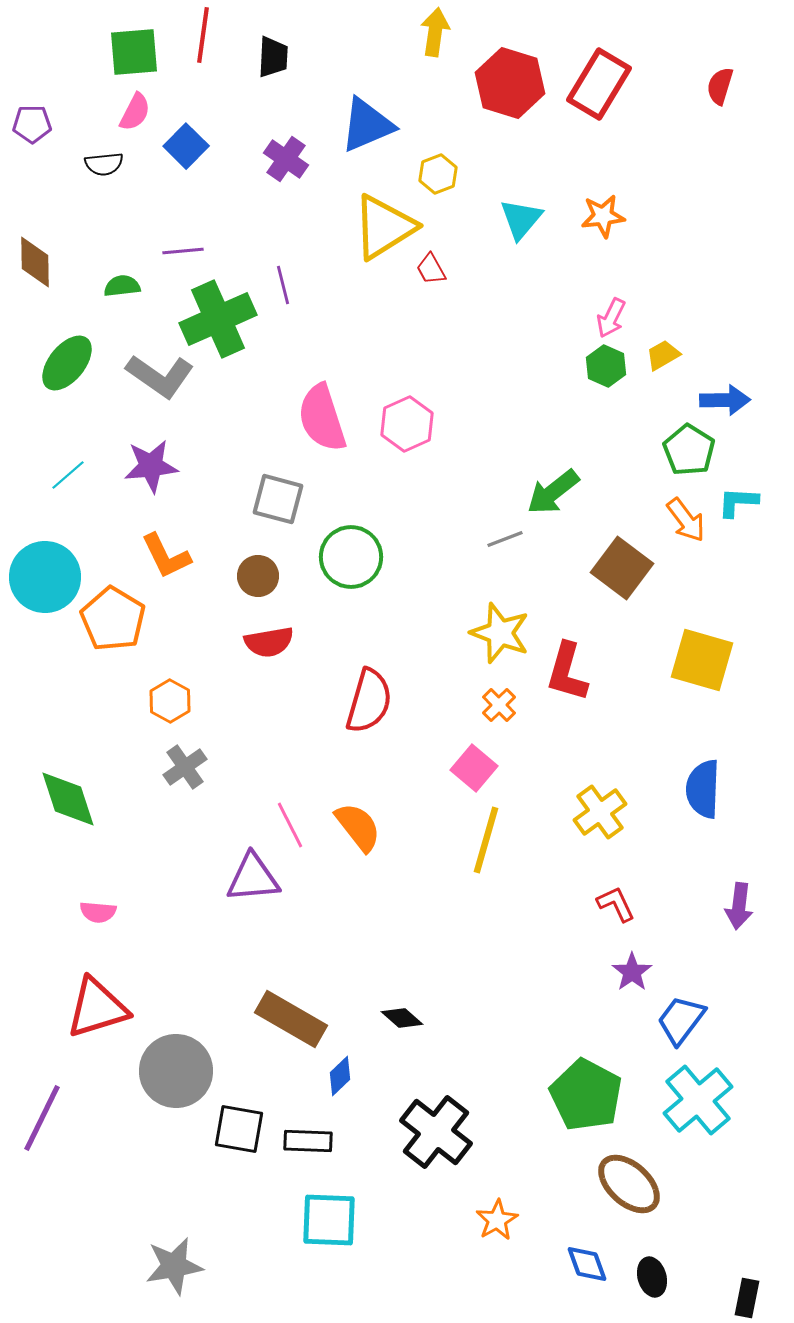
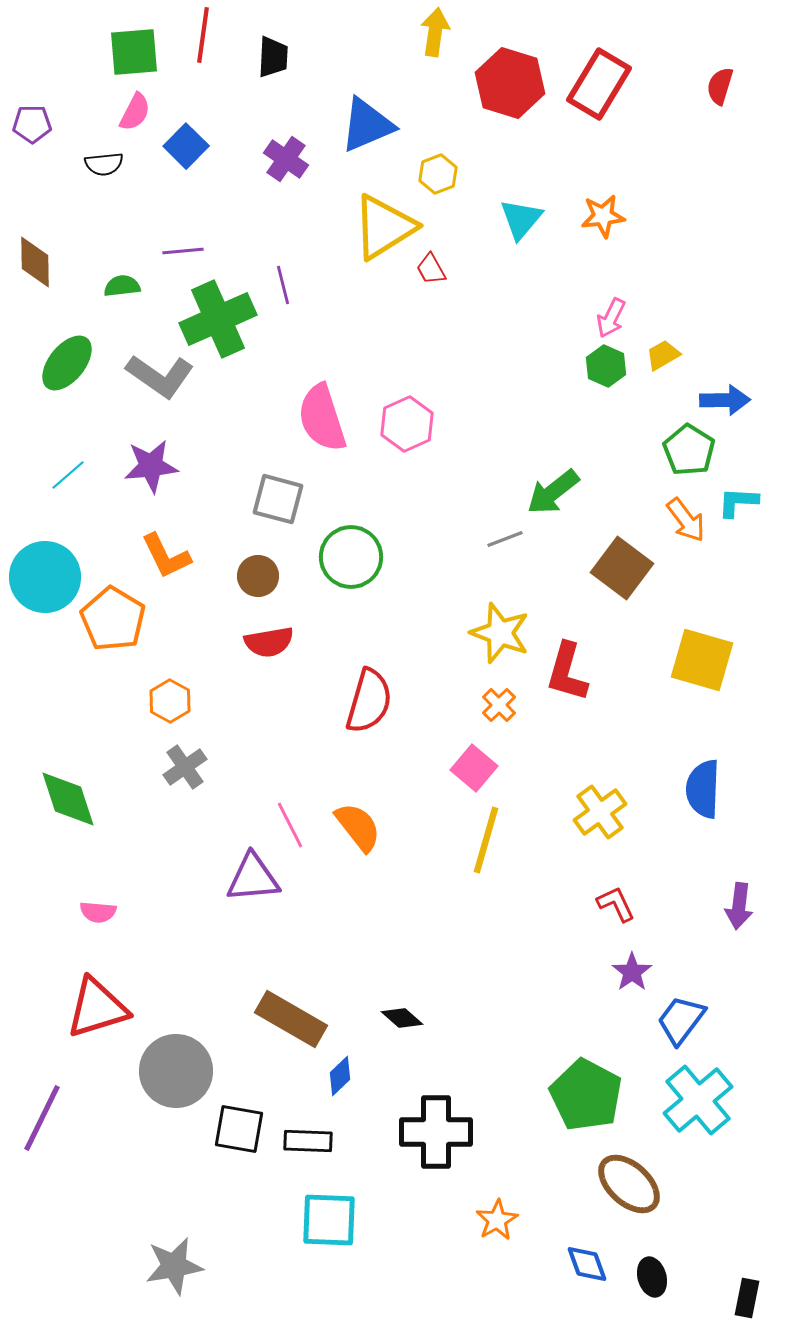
black cross at (436, 1132): rotated 38 degrees counterclockwise
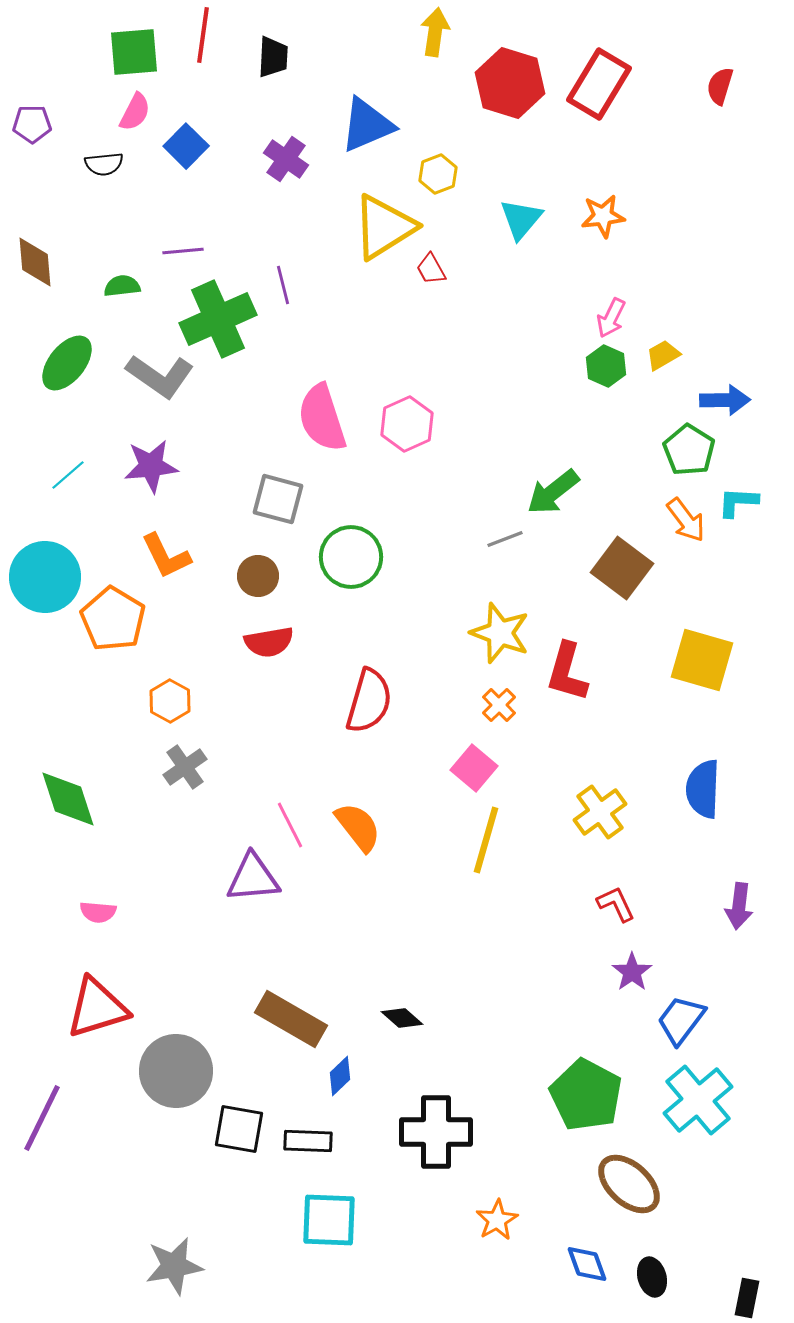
brown diamond at (35, 262): rotated 4 degrees counterclockwise
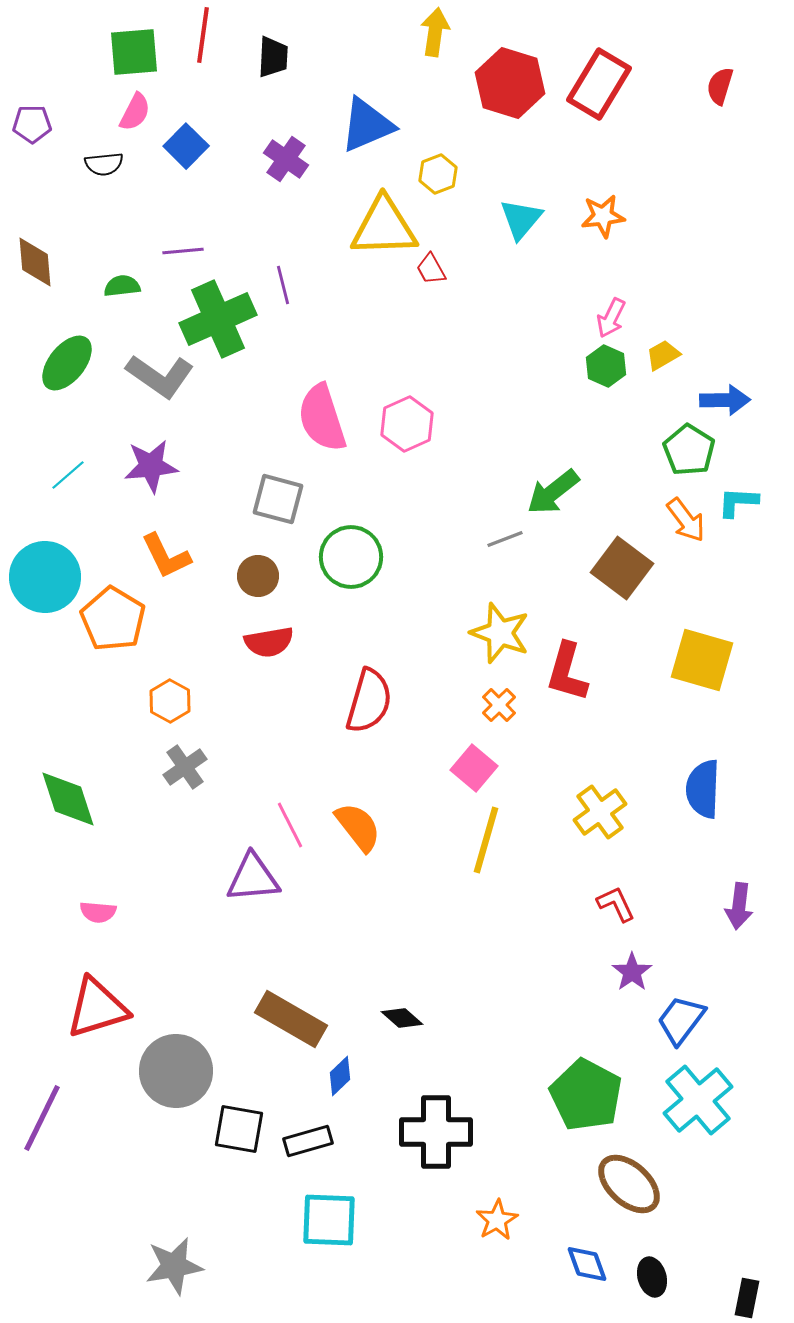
yellow triangle at (384, 227): rotated 30 degrees clockwise
black rectangle at (308, 1141): rotated 18 degrees counterclockwise
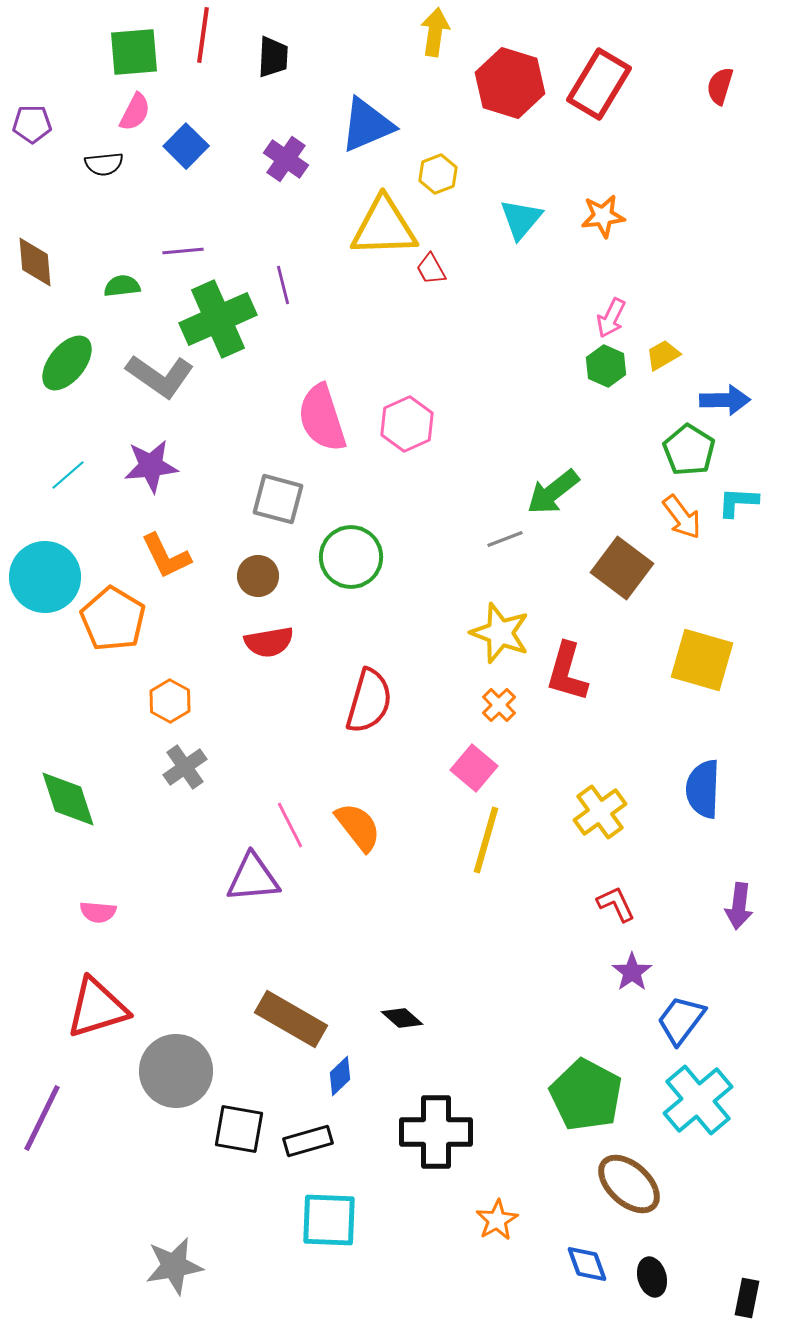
orange arrow at (686, 520): moved 4 px left, 3 px up
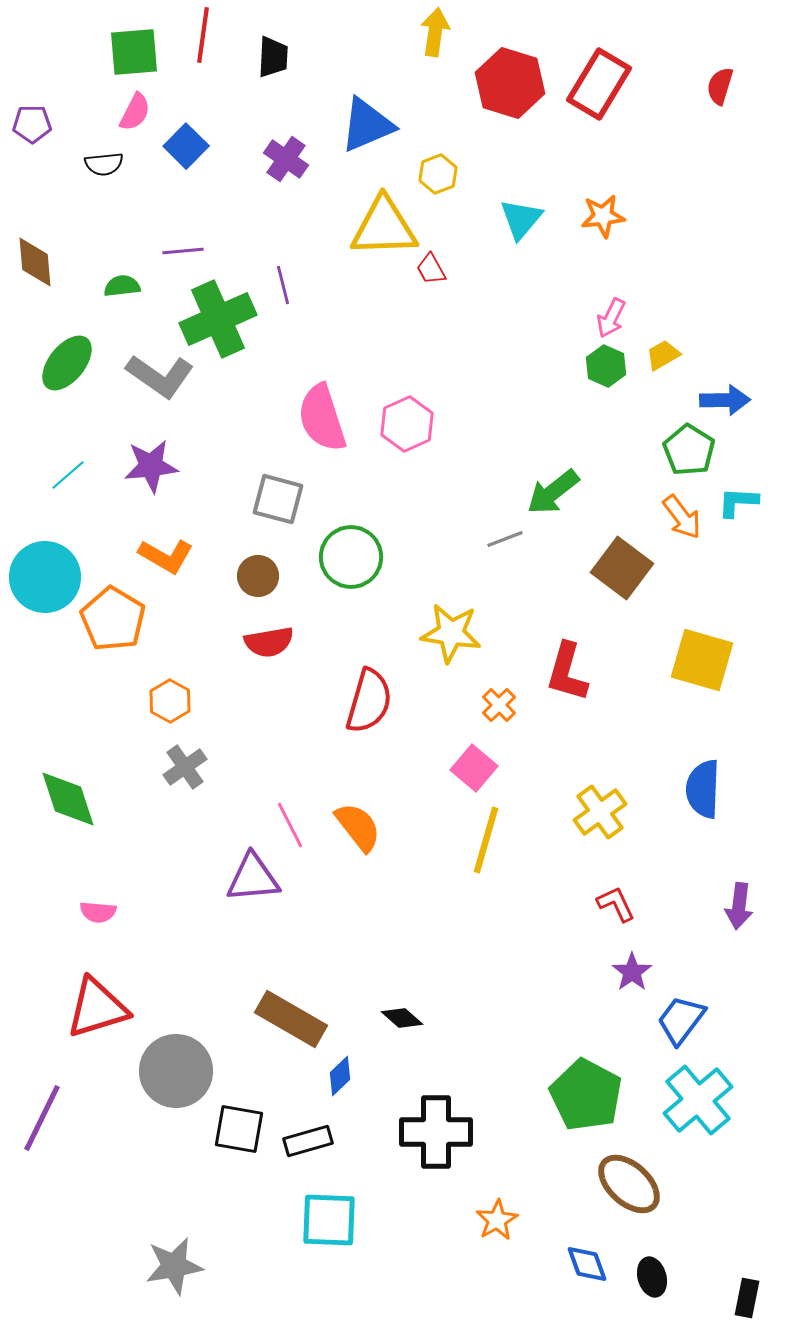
orange L-shape at (166, 556): rotated 34 degrees counterclockwise
yellow star at (500, 633): moved 49 px left; rotated 12 degrees counterclockwise
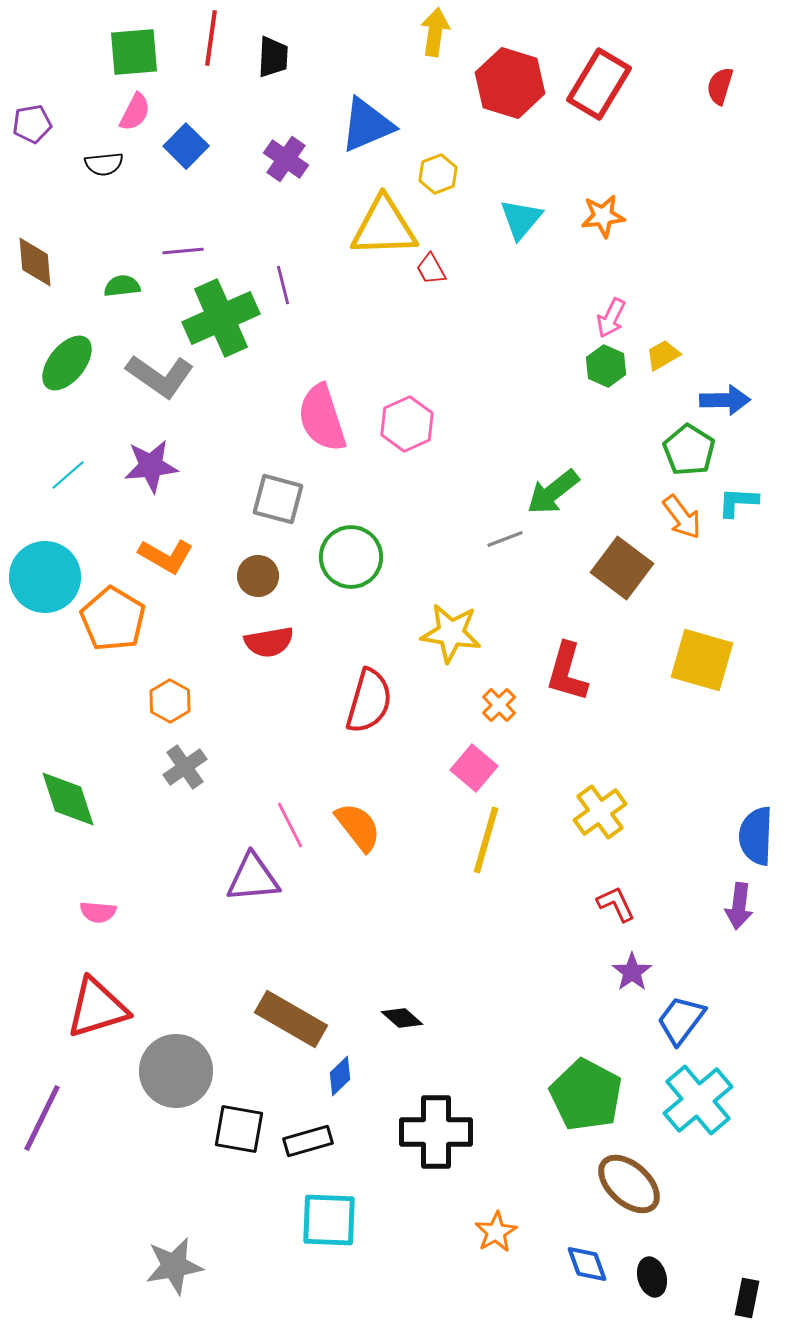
red line at (203, 35): moved 8 px right, 3 px down
purple pentagon at (32, 124): rotated 9 degrees counterclockwise
green cross at (218, 319): moved 3 px right, 1 px up
blue semicircle at (703, 789): moved 53 px right, 47 px down
orange star at (497, 1220): moved 1 px left, 12 px down
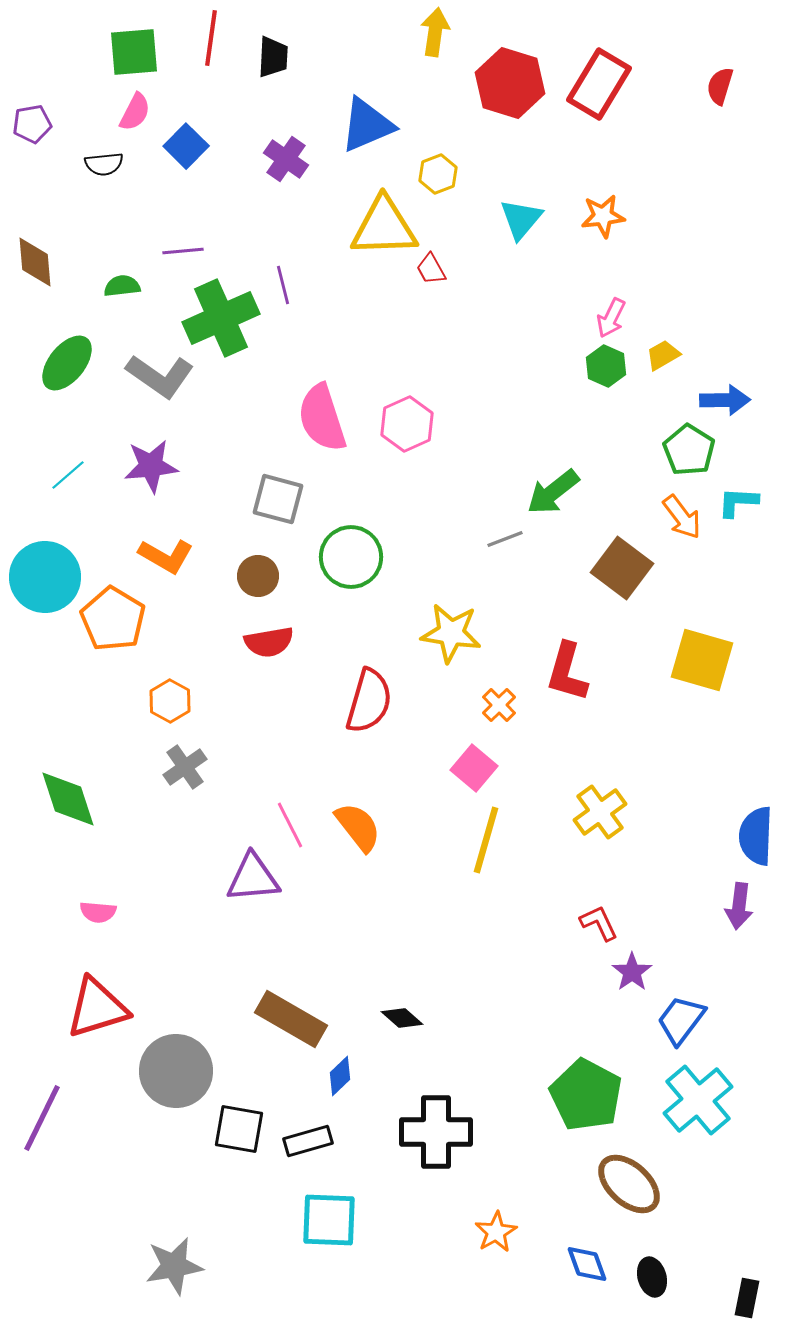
red L-shape at (616, 904): moved 17 px left, 19 px down
